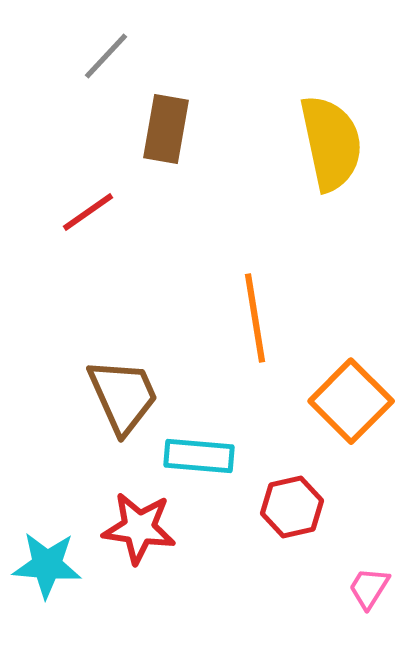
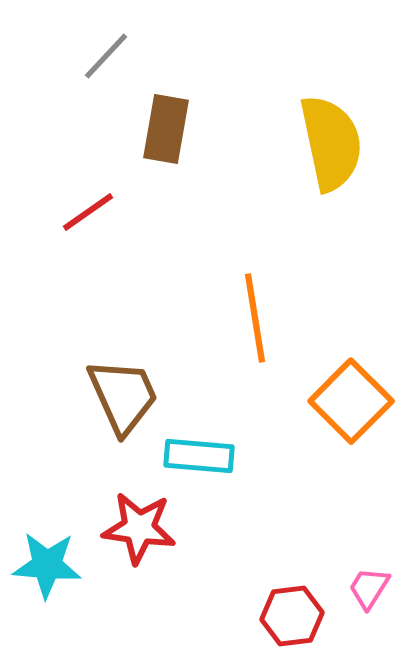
red hexagon: moved 109 px down; rotated 6 degrees clockwise
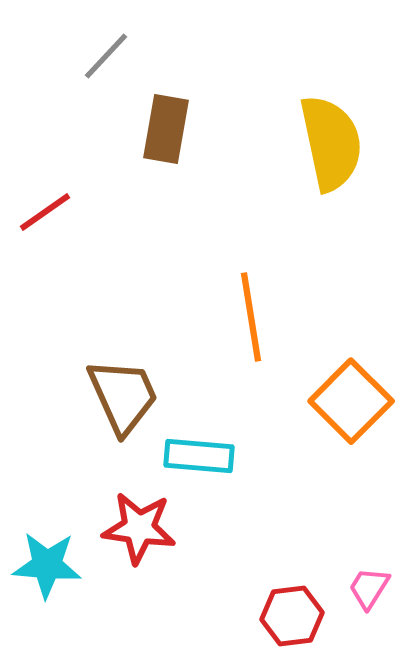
red line: moved 43 px left
orange line: moved 4 px left, 1 px up
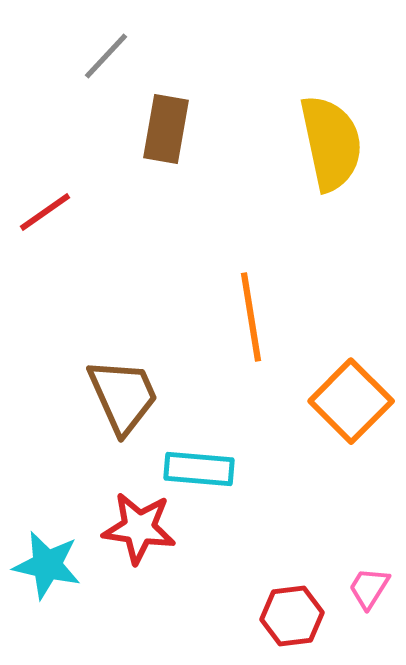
cyan rectangle: moved 13 px down
cyan star: rotated 8 degrees clockwise
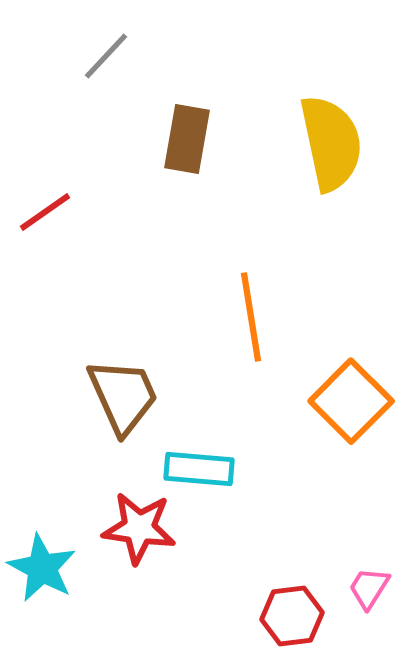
brown rectangle: moved 21 px right, 10 px down
cyan star: moved 5 px left, 3 px down; rotated 16 degrees clockwise
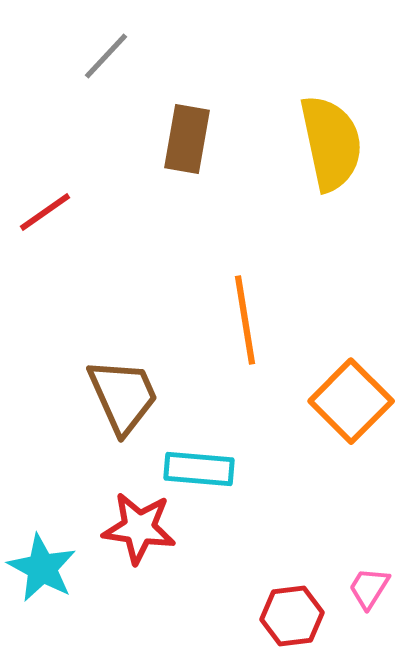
orange line: moved 6 px left, 3 px down
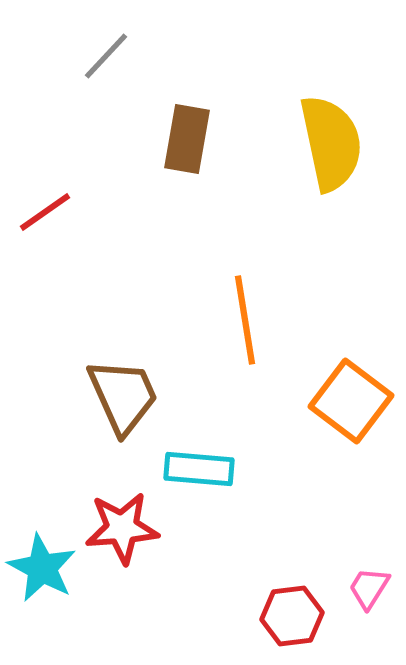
orange square: rotated 8 degrees counterclockwise
red star: moved 17 px left; rotated 12 degrees counterclockwise
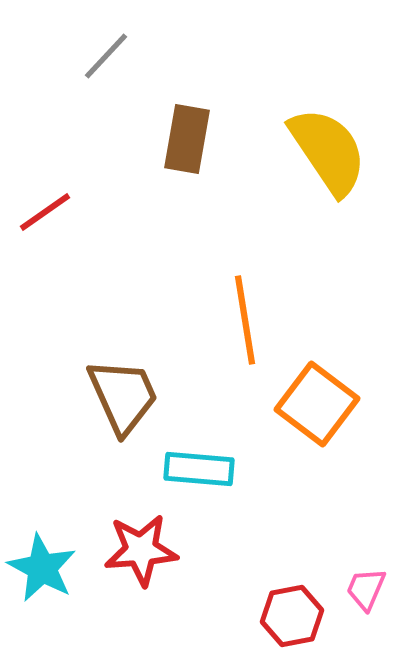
yellow semicircle: moved 3 px left, 8 px down; rotated 22 degrees counterclockwise
orange square: moved 34 px left, 3 px down
red star: moved 19 px right, 22 px down
pink trapezoid: moved 3 px left, 1 px down; rotated 9 degrees counterclockwise
red hexagon: rotated 4 degrees counterclockwise
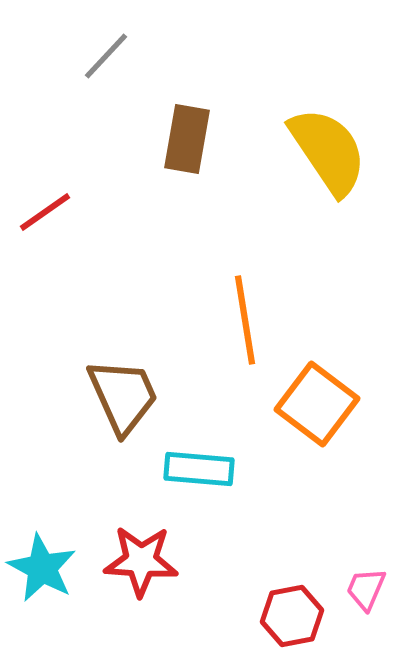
red star: moved 11 px down; rotated 8 degrees clockwise
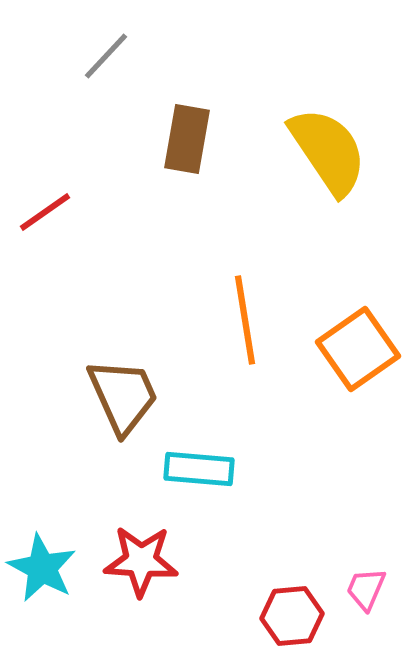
orange square: moved 41 px right, 55 px up; rotated 18 degrees clockwise
red hexagon: rotated 6 degrees clockwise
